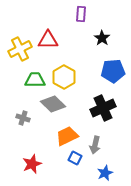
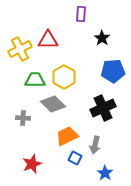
gray cross: rotated 16 degrees counterclockwise
blue star: rotated 14 degrees counterclockwise
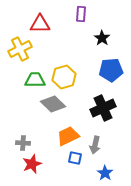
red triangle: moved 8 px left, 16 px up
blue pentagon: moved 2 px left, 1 px up
yellow hexagon: rotated 15 degrees clockwise
gray cross: moved 25 px down
orange trapezoid: moved 1 px right
blue square: rotated 16 degrees counterclockwise
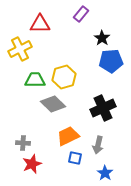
purple rectangle: rotated 35 degrees clockwise
blue pentagon: moved 9 px up
gray arrow: moved 3 px right
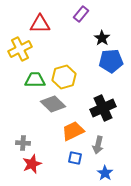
orange trapezoid: moved 5 px right, 5 px up
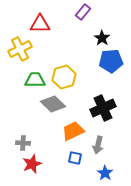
purple rectangle: moved 2 px right, 2 px up
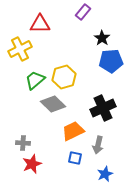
green trapezoid: rotated 40 degrees counterclockwise
blue star: moved 1 px down; rotated 14 degrees clockwise
